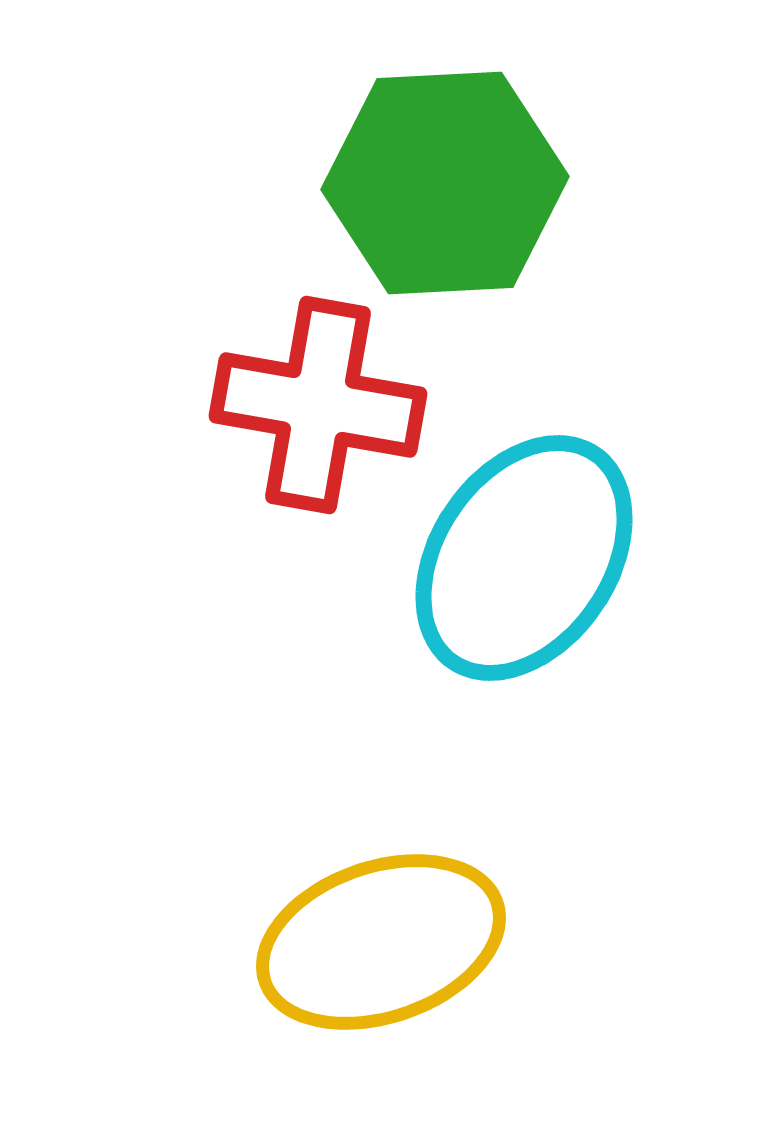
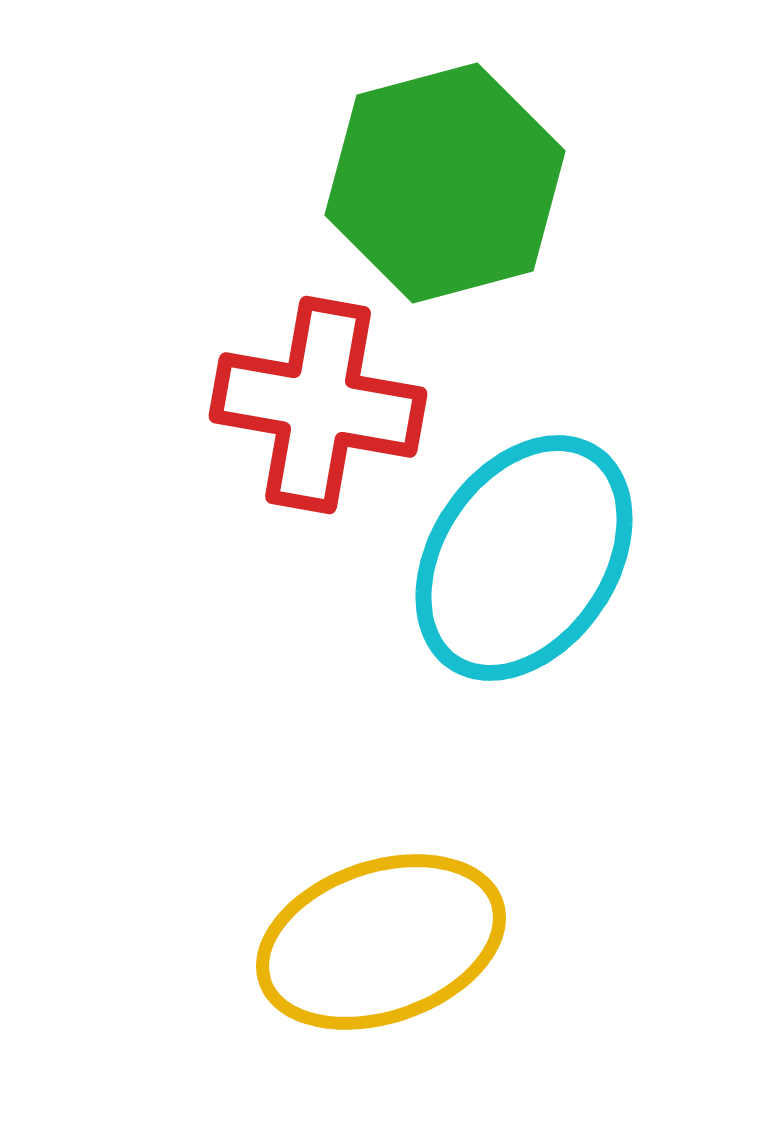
green hexagon: rotated 12 degrees counterclockwise
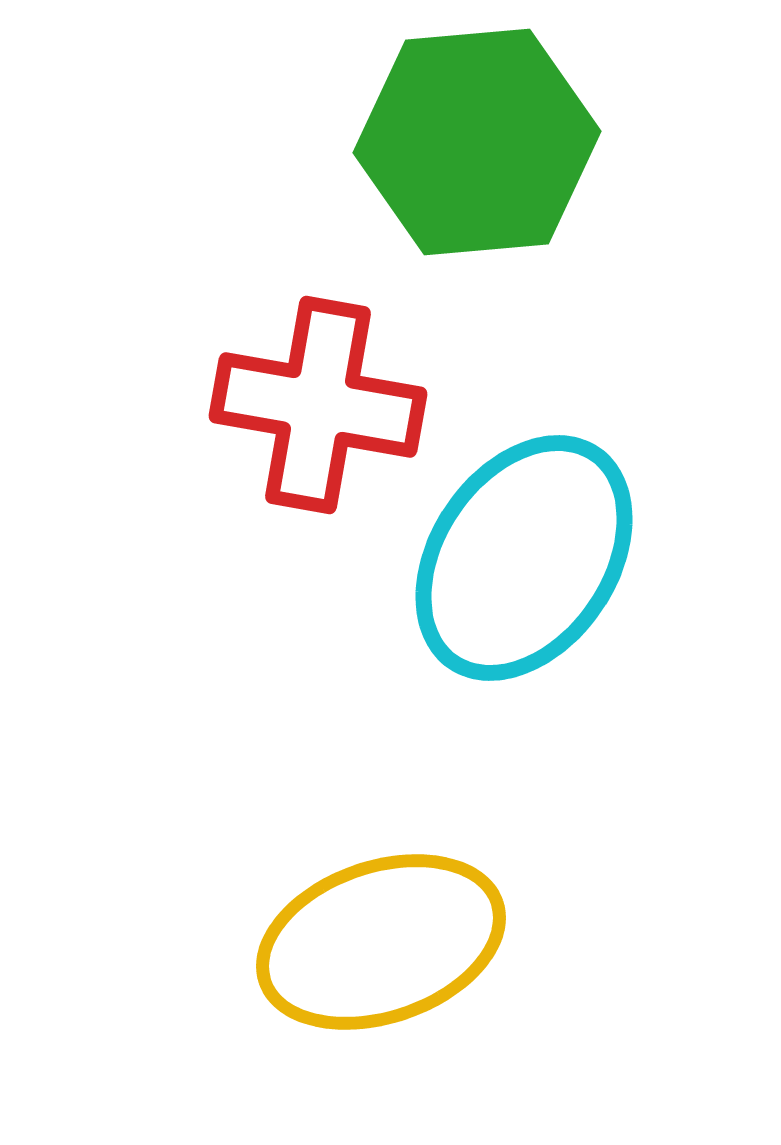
green hexagon: moved 32 px right, 41 px up; rotated 10 degrees clockwise
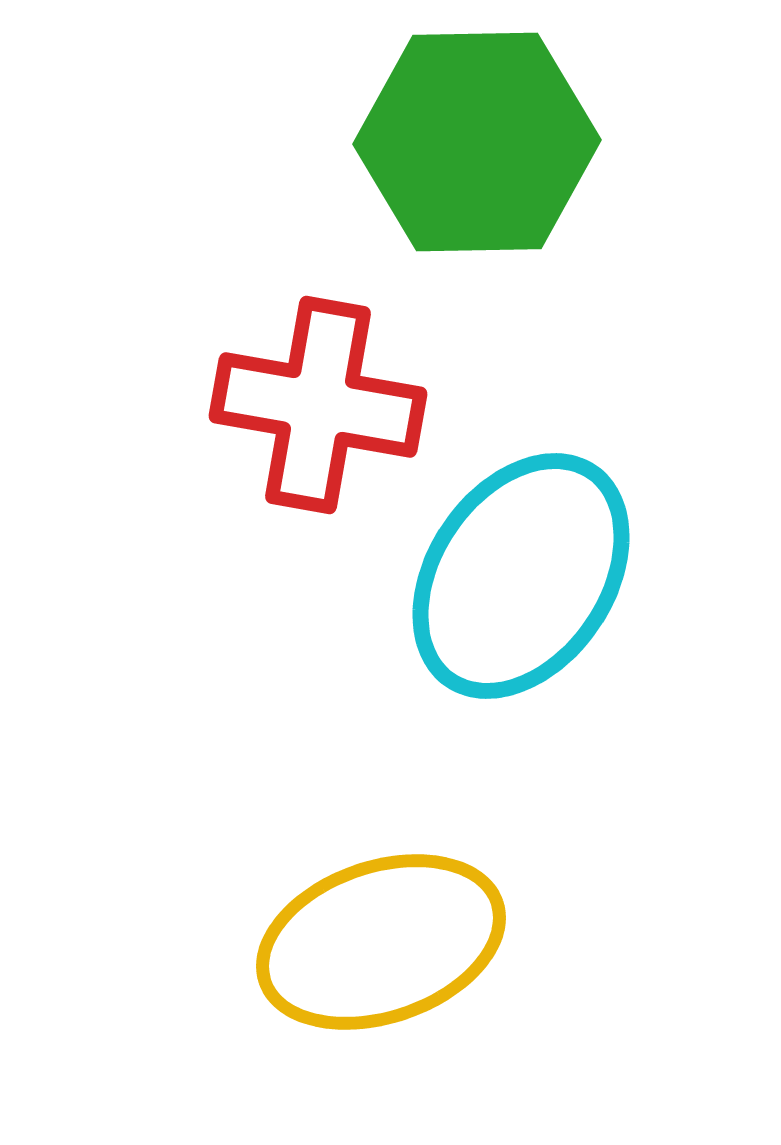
green hexagon: rotated 4 degrees clockwise
cyan ellipse: moved 3 px left, 18 px down
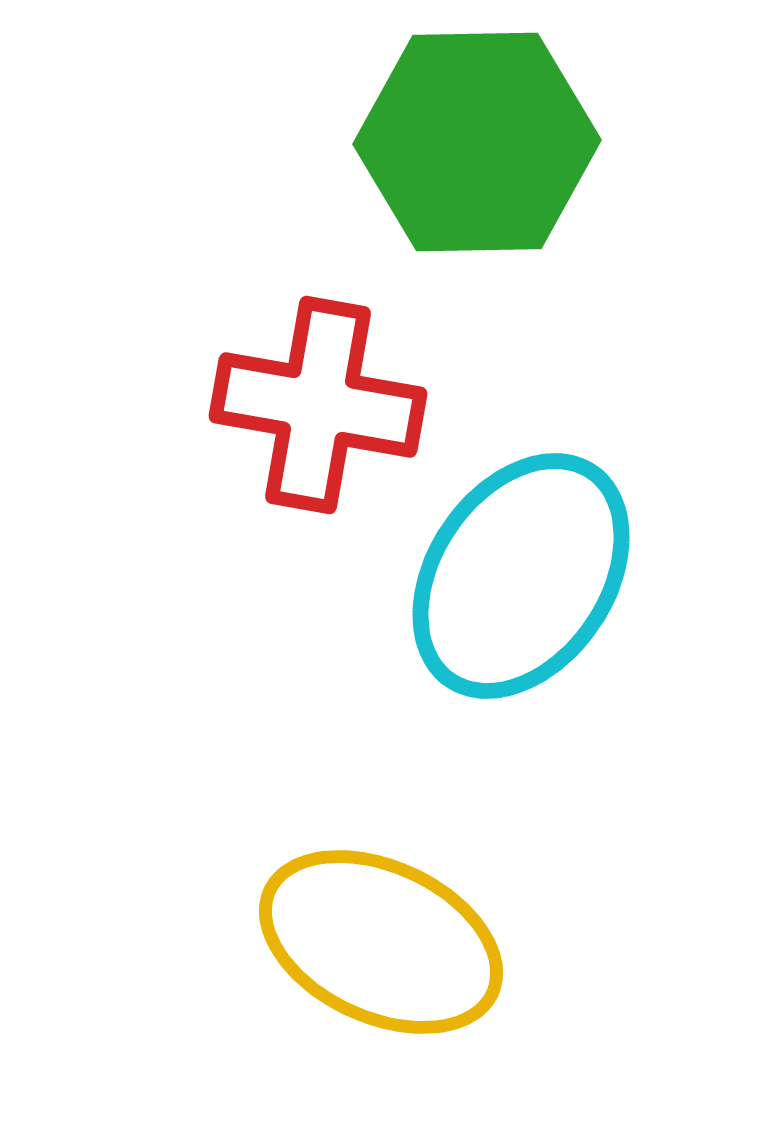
yellow ellipse: rotated 44 degrees clockwise
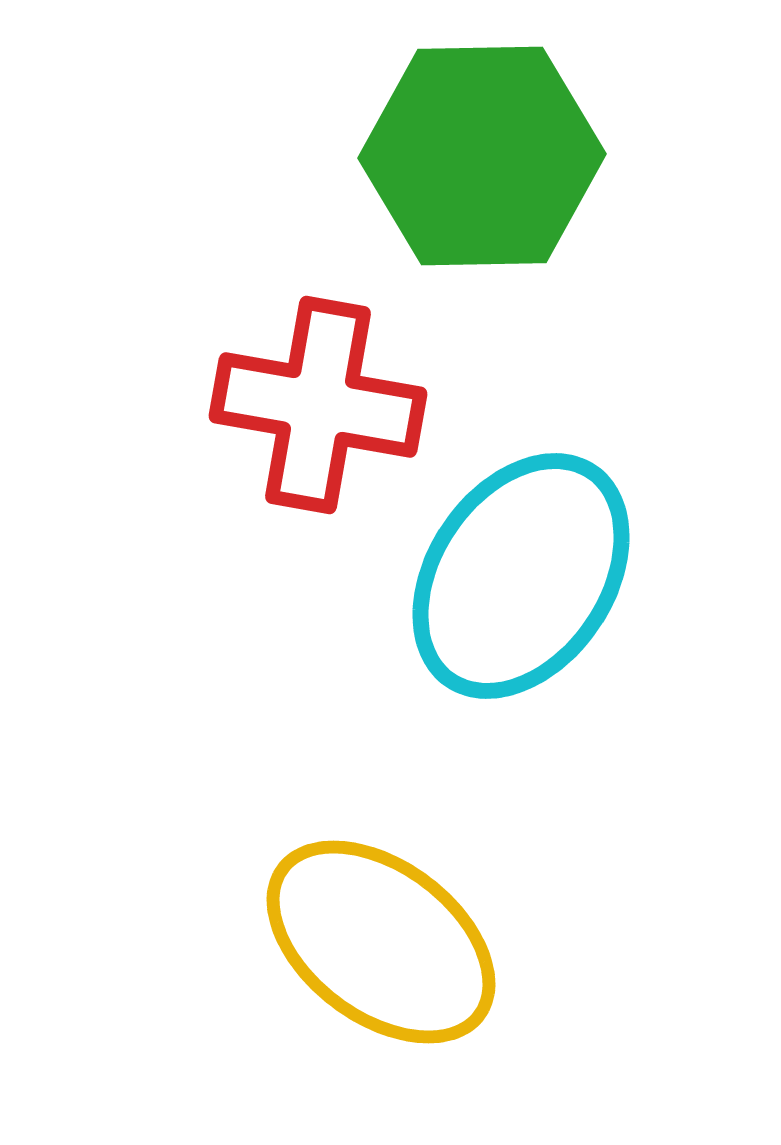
green hexagon: moved 5 px right, 14 px down
yellow ellipse: rotated 12 degrees clockwise
